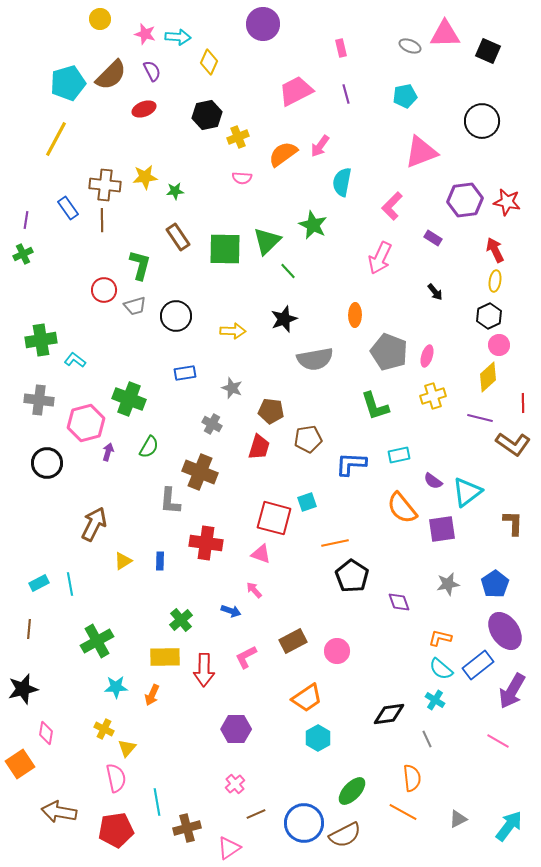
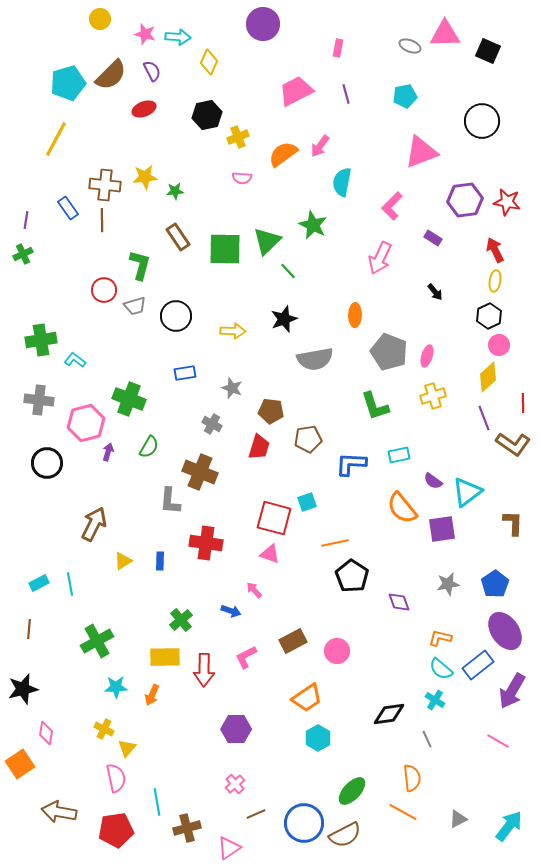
pink rectangle at (341, 48): moved 3 px left; rotated 24 degrees clockwise
purple line at (480, 418): moved 4 px right; rotated 55 degrees clockwise
pink triangle at (261, 554): moved 9 px right
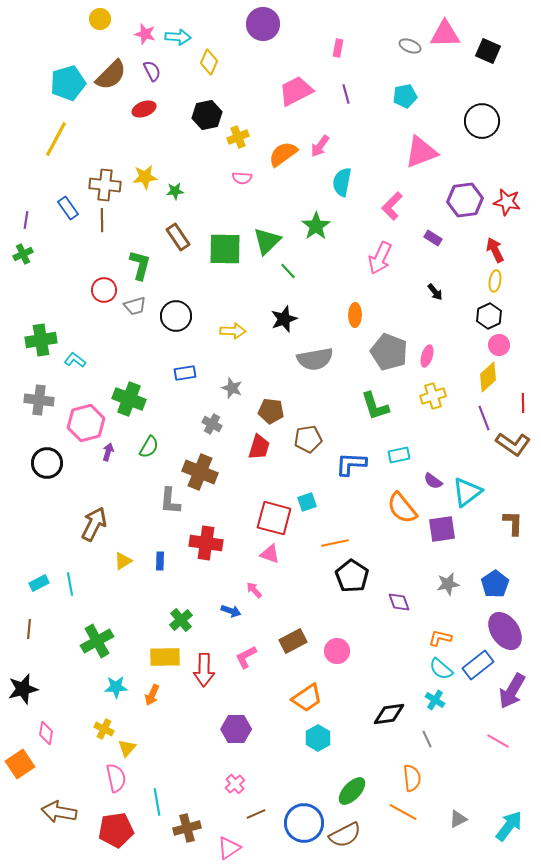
green star at (313, 225): moved 3 px right, 1 px down; rotated 12 degrees clockwise
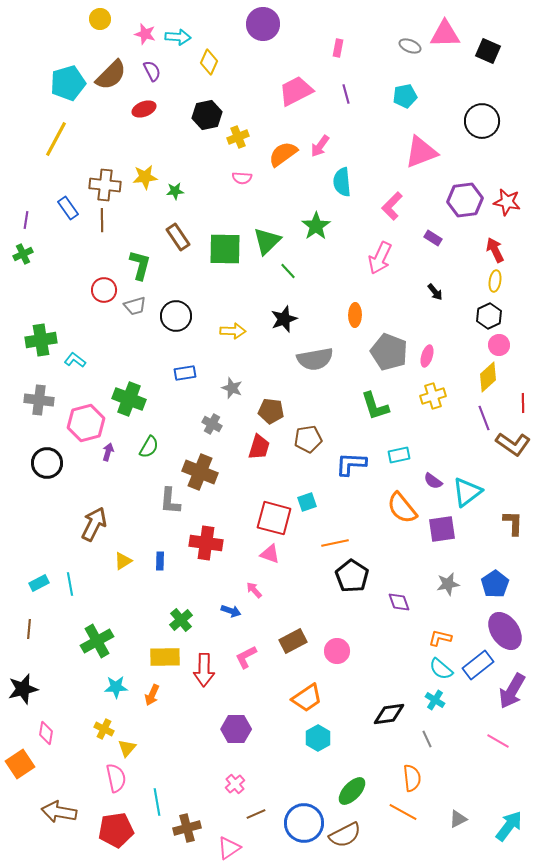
cyan semicircle at (342, 182): rotated 16 degrees counterclockwise
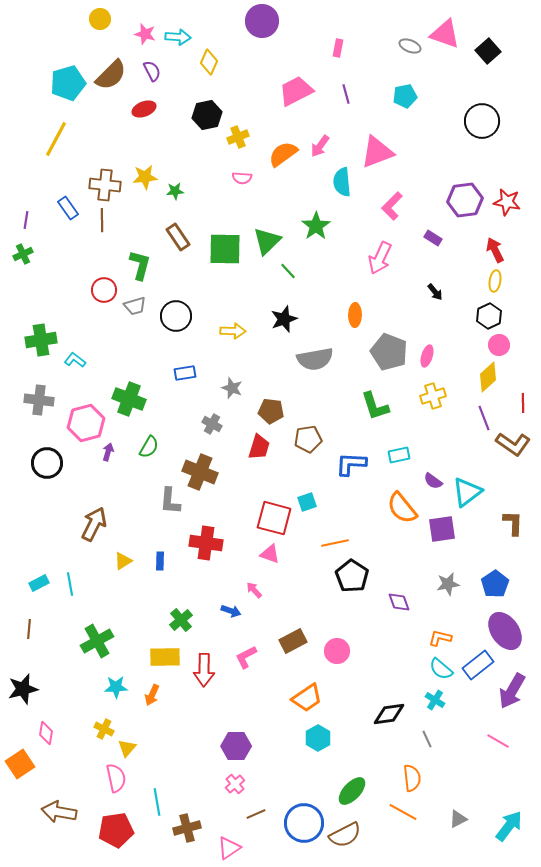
purple circle at (263, 24): moved 1 px left, 3 px up
pink triangle at (445, 34): rotated 20 degrees clockwise
black square at (488, 51): rotated 25 degrees clockwise
pink triangle at (421, 152): moved 44 px left
purple hexagon at (236, 729): moved 17 px down
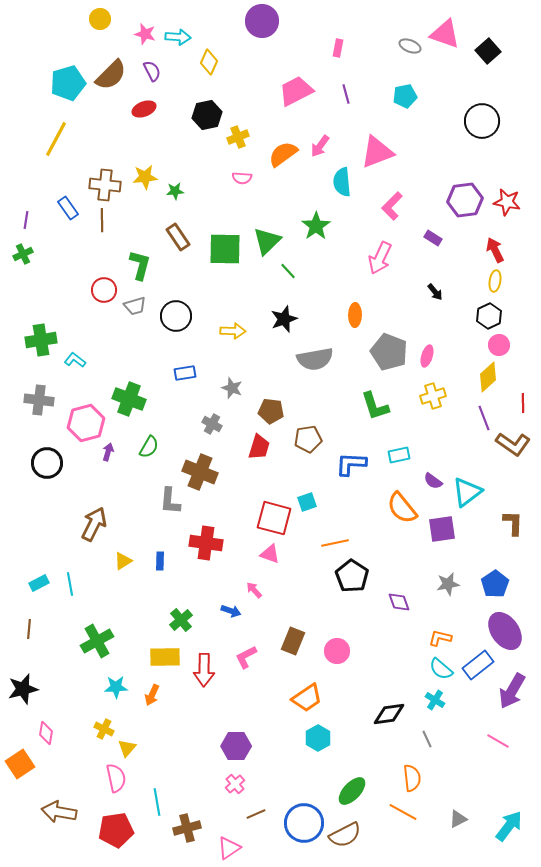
brown rectangle at (293, 641): rotated 40 degrees counterclockwise
